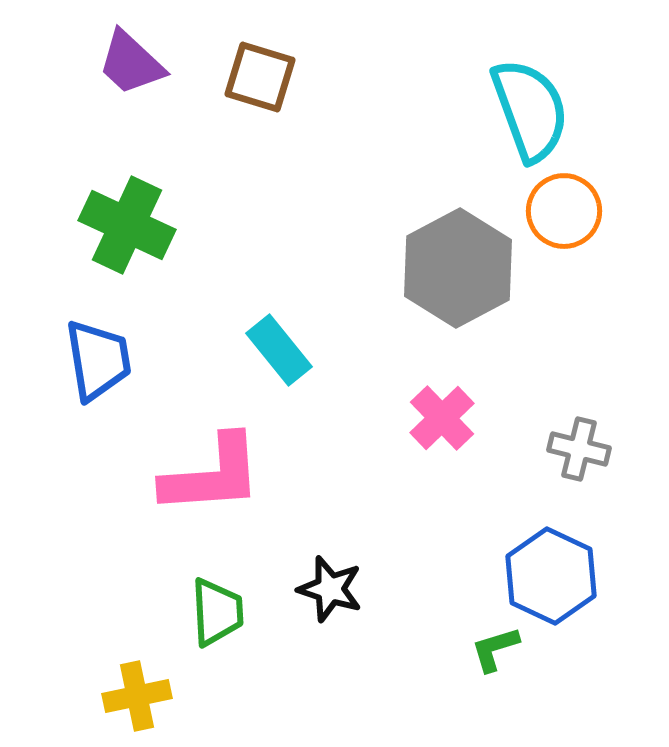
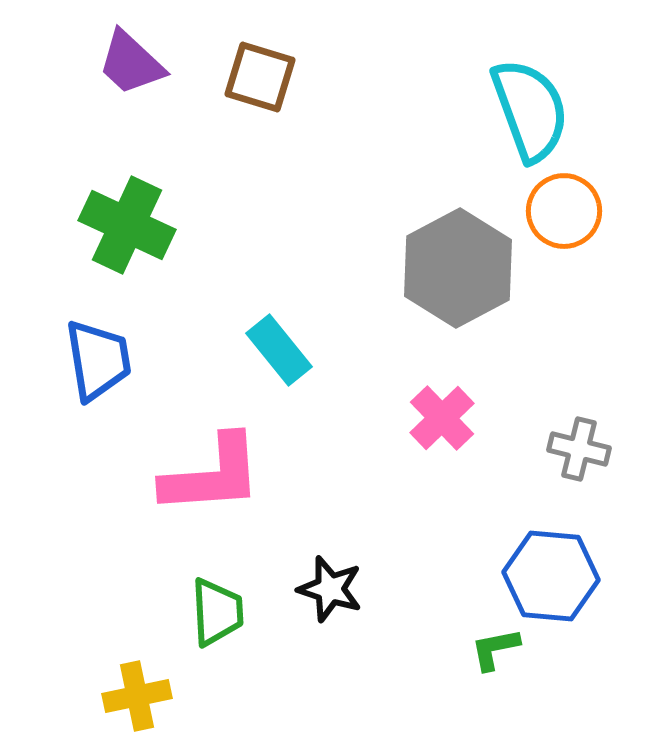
blue hexagon: rotated 20 degrees counterclockwise
green L-shape: rotated 6 degrees clockwise
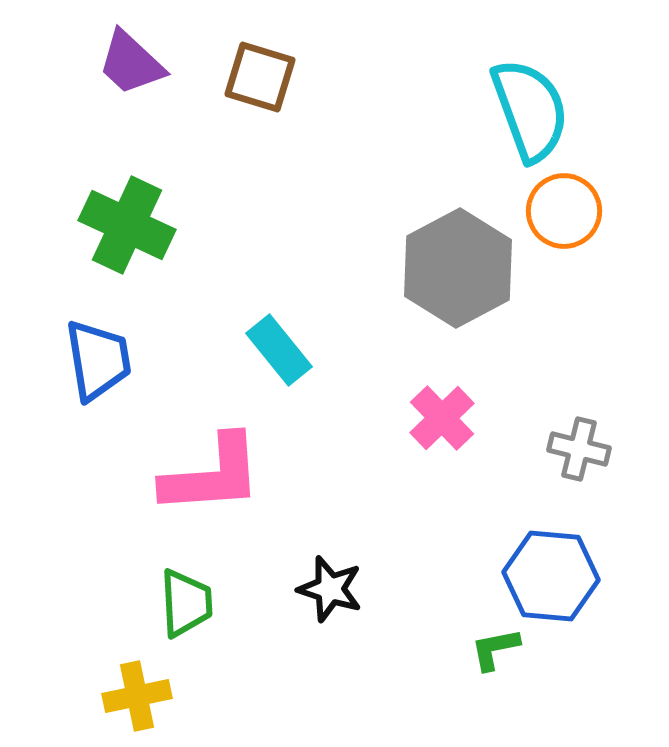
green trapezoid: moved 31 px left, 9 px up
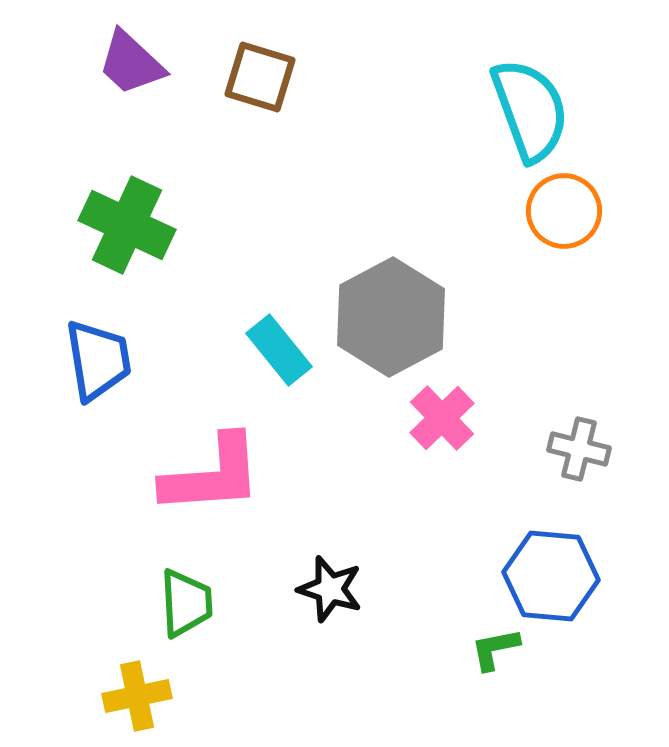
gray hexagon: moved 67 px left, 49 px down
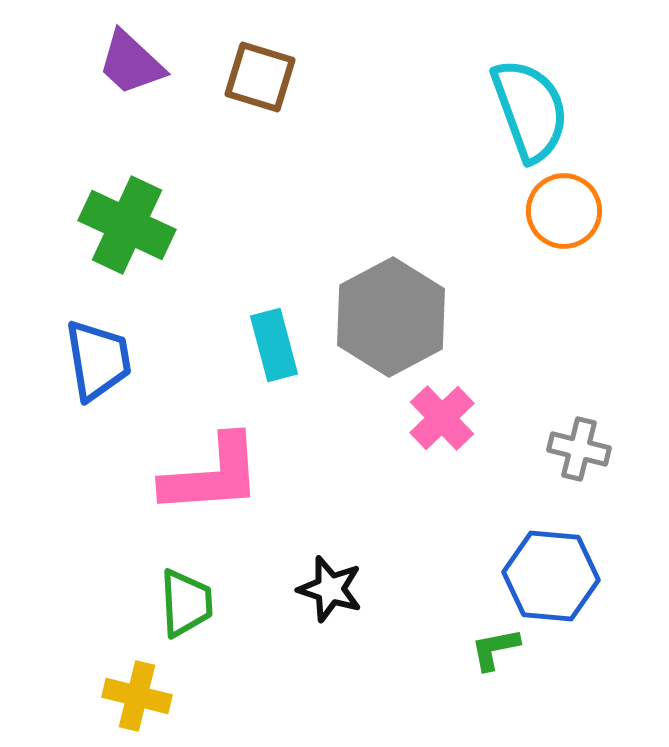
cyan rectangle: moved 5 px left, 5 px up; rotated 24 degrees clockwise
yellow cross: rotated 26 degrees clockwise
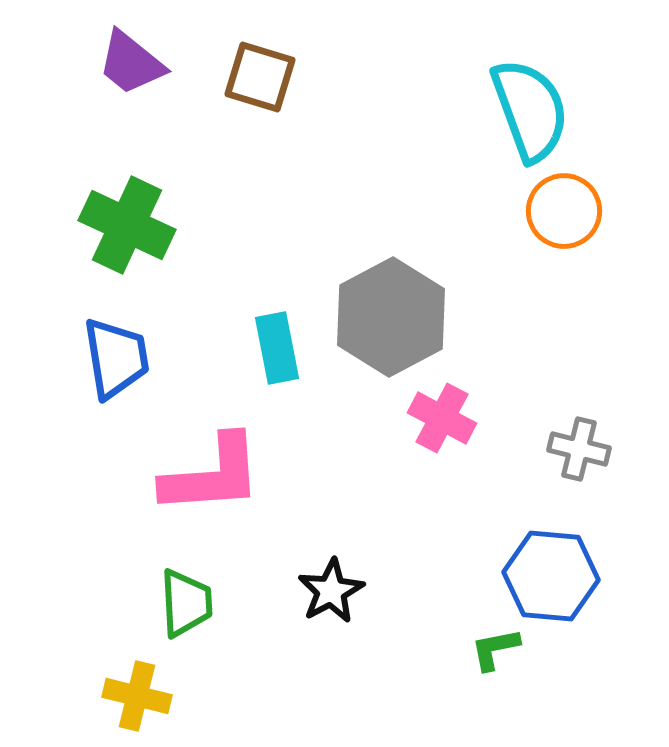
purple trapezoid: rotated 4 degrees counterclockwise
cyan rectangle: moved 3 px right, 3 px down; rotated 4 degrees clockwise
blue trapezoid: moved 18 px right, 2 px up
pink cross: rotated 18 degrees counterclockwise
black star: moved 1 px right, 2 px down; rotated 26 degrees clockwise
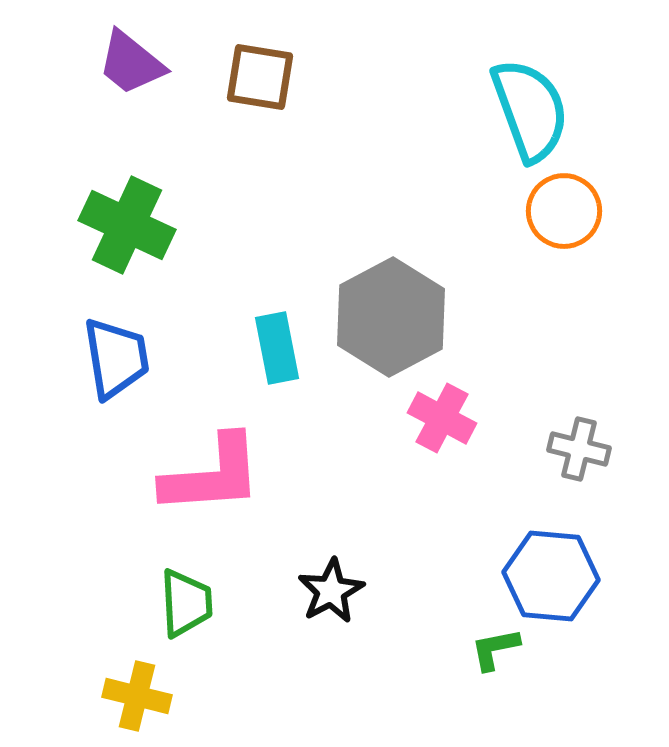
brown square: rotated 8 degrees counterclockwise
